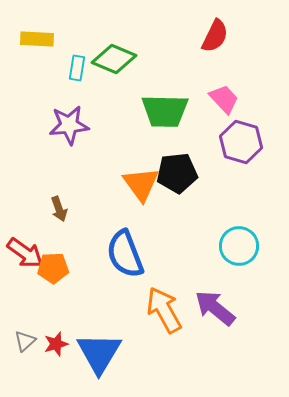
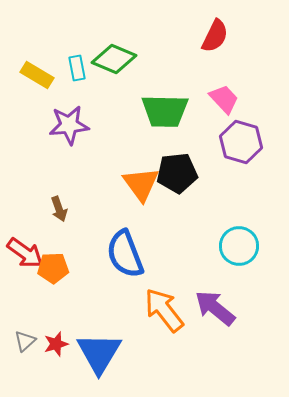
yellow rectangle: moved 36 px down; rotated 28 degrees clockwise
cyan rectangle: rotated 20 degrees counterclockwise
orange arrow: rotated 9 degrees counterclockwise
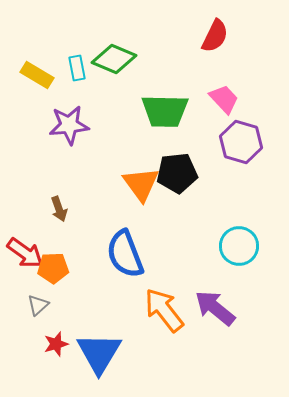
gray triangle: moved 13 px right, 36 px up
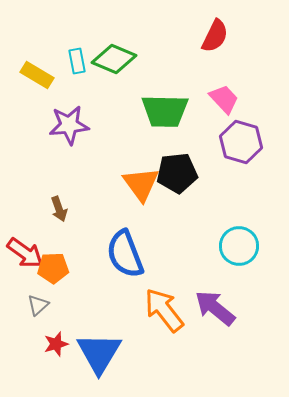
cyan rectangle: moved 7 px up
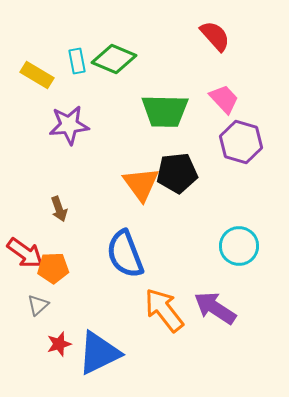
red semicircle: rotated 68 degrees counterclockwise
purple arrow: rotated 6 degrees counterclockwise
red star: moved 3 px right
blue triangle: rotated 33 degrees clockwise
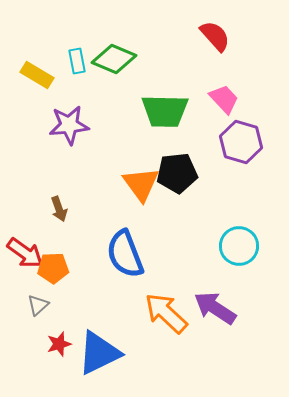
orange arrow: moved 2 px right, 3 px down; rotated 9 degrees counterclockwise
